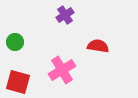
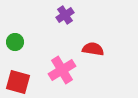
red semicircle: moved 5 px left, 3 px down
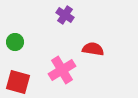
purple cross: rotated 24 degrees counterclockwise
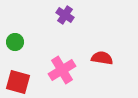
red semicircle: moved 9 px right, 9 px down
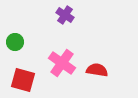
red semicircle: moved 5 px left, 12 px down
pink cross: moved 7 px up; rotated 24 degrees counterclockwise
red square: moved 5 px right, 2 px up
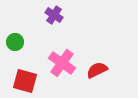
purple cross: moved 11 px left
red semicircle: rotated 35 degrees counterclockwise
red square: moved 2 px right, 1 px down
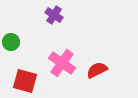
green circle: moved 4 px left
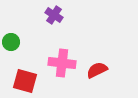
pink cross: rotated 28 degrees counterclockwise
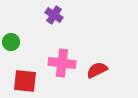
red square: rotated 10 degrees counterclockwise
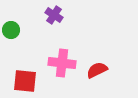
green circle: moved 12 px up
